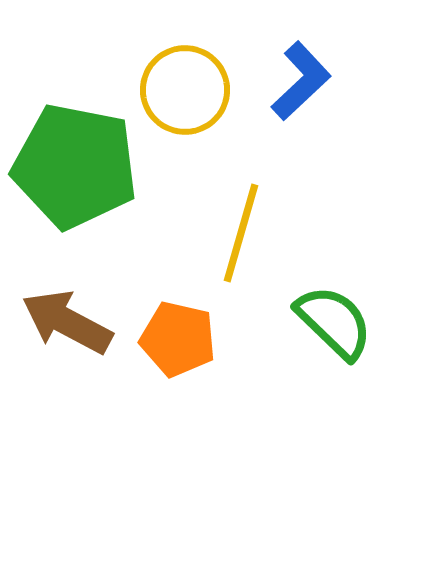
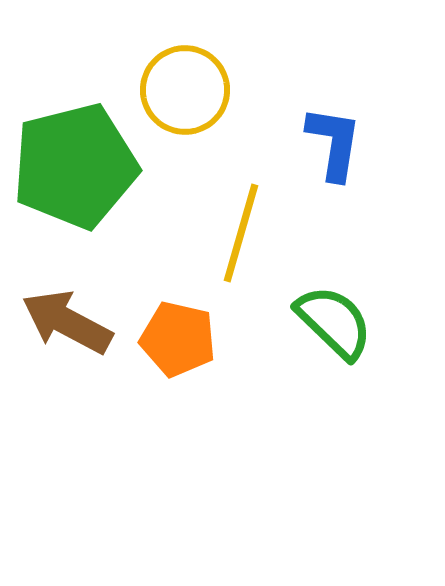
blue L-shape: moved 33 px right, 62 px down; rotated 38 degrees counterclockwise
green pentagon: rotated 25 degrees counterclockwise
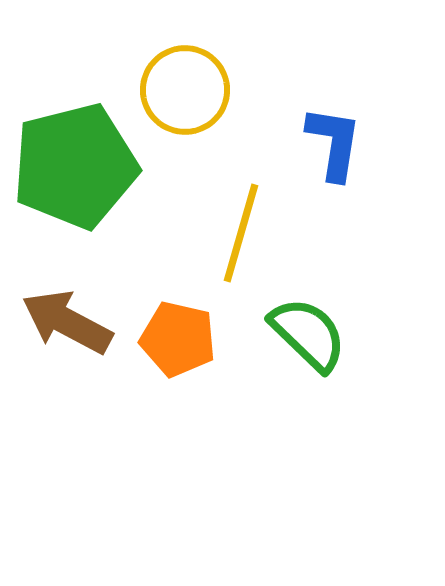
green semicircle: moved 26 px left, 12 px down
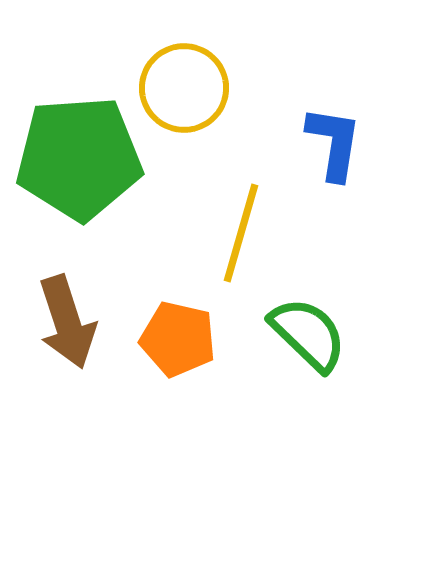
yellow circle: moved 1 px left, 2 px up
green pentagon: moved 4 px right, 8 px up; rotated 10 degrees clockwise
brown arrow: rotated 136 degrees counterclockwise
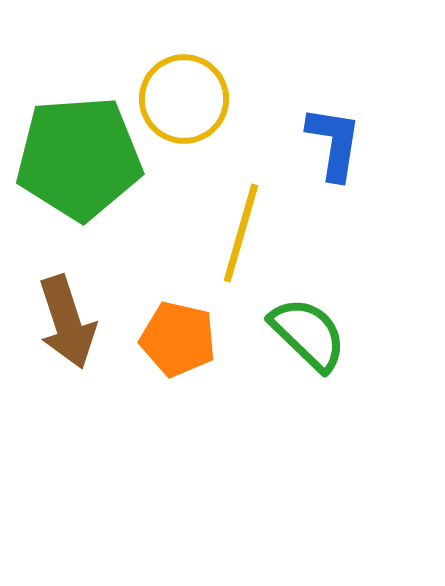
yellow circle: moved 11 px down
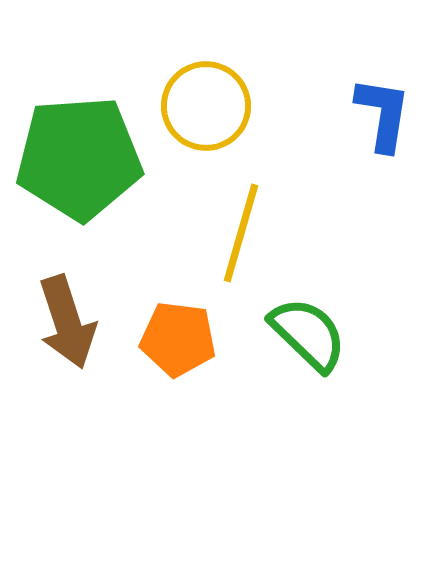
yellow circle: moved 22 px right, 7 px down
blue L-shape: moved 49 px right, 29 px up
orange pentagon: rotated 6 degrees counterclockwise
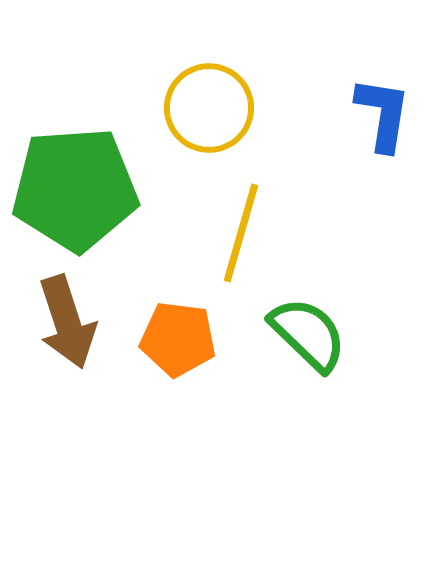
yellow circle: moved 3 px right, 2 px down
green pentagon: moved 4 px left, 31 px down
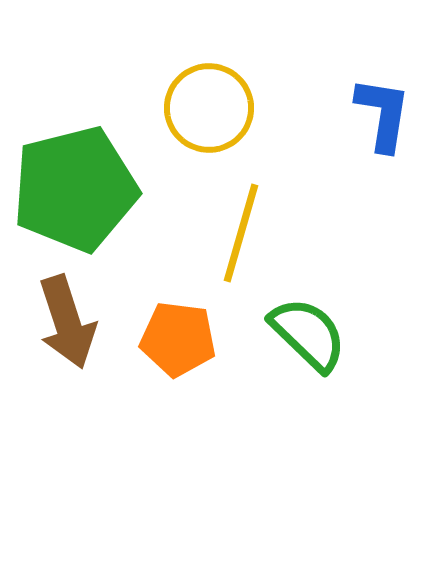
green pentagon: rotated 10 degrees counterclockwise
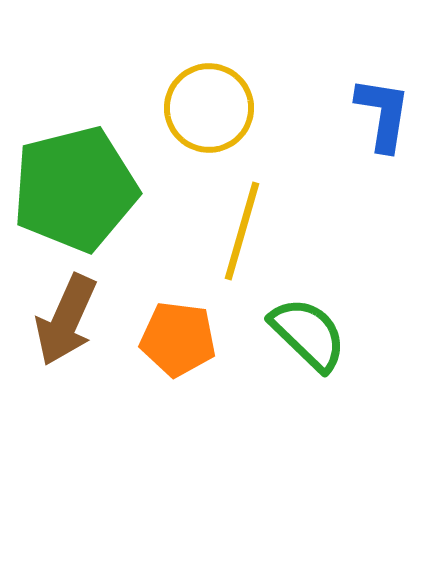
yellow line: moved 1 px right, 2 px up
brown arrow: moved 1 px left, 2 px up; rotated 42 degrees clockwise
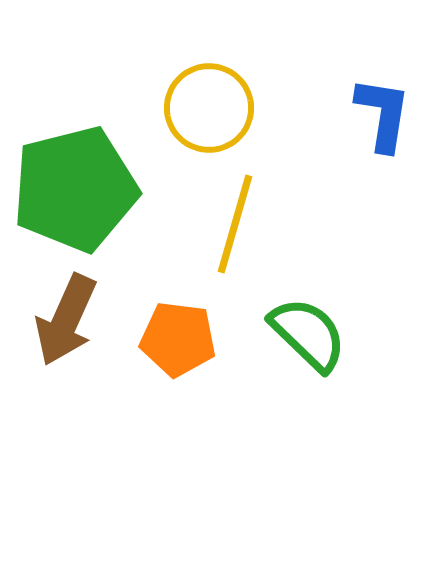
yellow line: moved 7 px left, 7 px up
